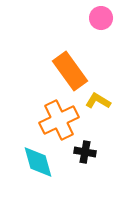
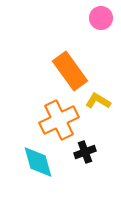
black cross: rotated 30 degrees counterclockwise
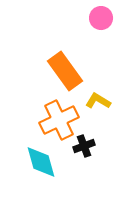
orange rectangle: moved 5 px left
black cross: moved 1 px left, 6 px up
cyan diamond: moved 3 px right
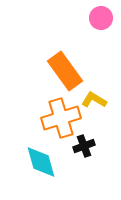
yellow L-shape: moved 4 px left, 1 px up
orange cross: moved 2 px right, 2 px up; rotated 9 degrees clockwise
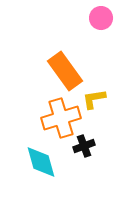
yellow L-shape: moved 1 px up; rotated 40 degrees counterclockwise
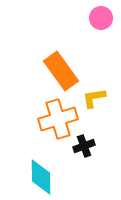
orange rectangle: moved 4 px left
yellow L-shape: moved 1 px up
orange cross: moved 3 px left, 1 px down
cyan diamond: moved 15 px down; rotated 15 degrees clockwise
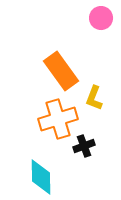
yellow L-shape: rotated 60 degrees counterclockwise
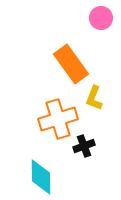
orange rectangle: moved 10 px right, 7 px up
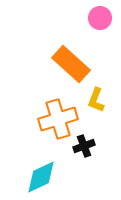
pink circle: moved 1 px left
orange rectangle: rotated 12 degrees counterclockwise
yellow L-shape: moved 2 px right, 2 px down
cyan diamond: rotated 66 degrees clockwise
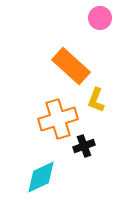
orange rectangle: moved 2 px down
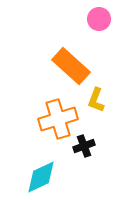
pink circle: moved 1 px left, 1 px down
